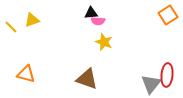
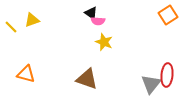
black triangle: rotated 40 degrees clockwise
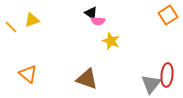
yellow star: moved 7 px right, 1 px up
orange triangle: moved 2 px right; rotated 24 degrees clockwise
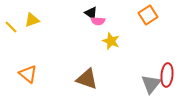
orange square: moved 20 px left
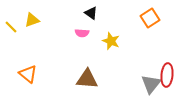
orange square: moved 2 px right, 3 px down
pink semicircle: moved 16 px left, 12 px down
brown triangle: rotated 15 degrees counterclockwise
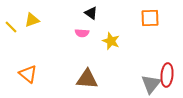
orange square: rotated 30 degrees clockwise
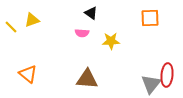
yellow star: rotated 24 degrees counterclockwise
